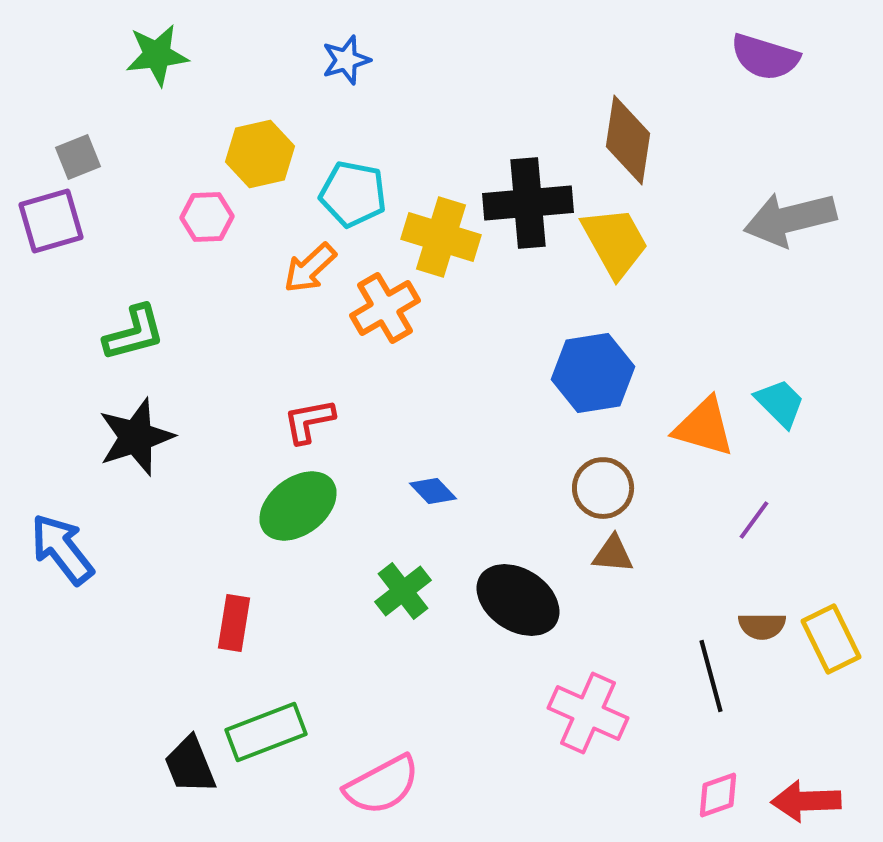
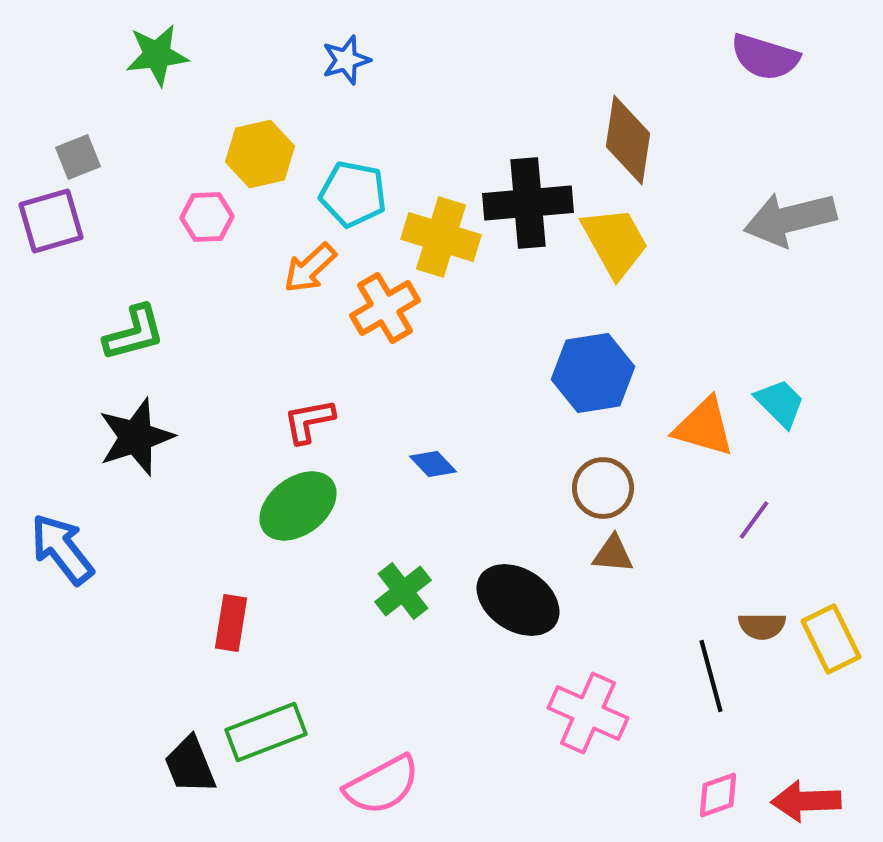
blue diamond: moved 27 px up
red rectangle: moved 3 px left
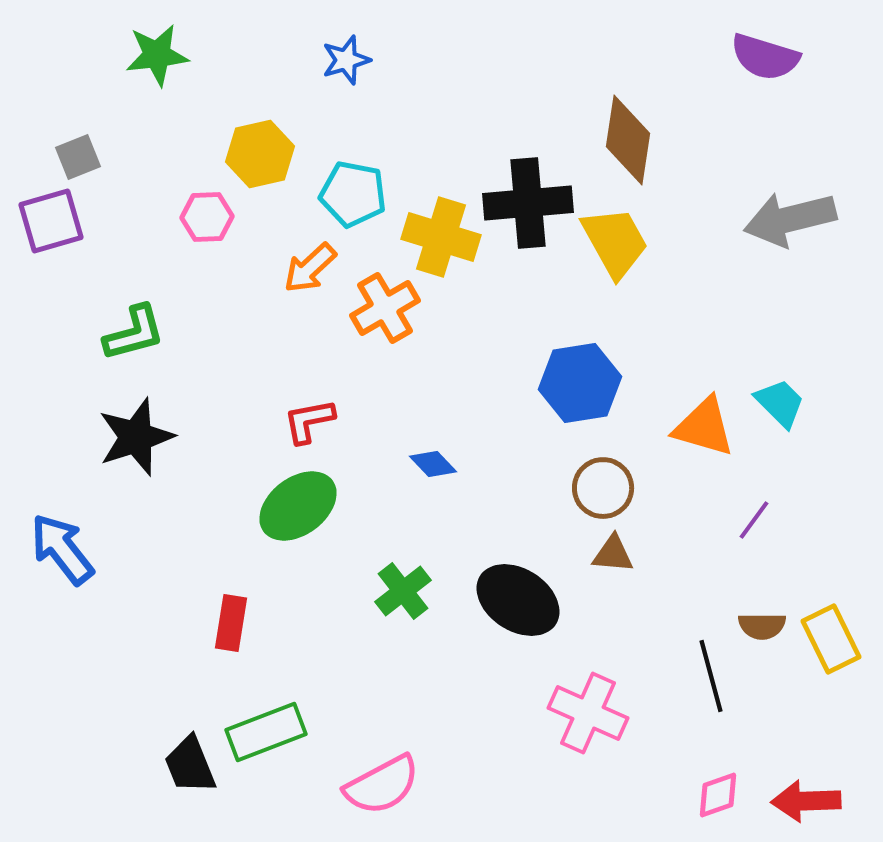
blue hexagon: moved 13 px left, 10 px down
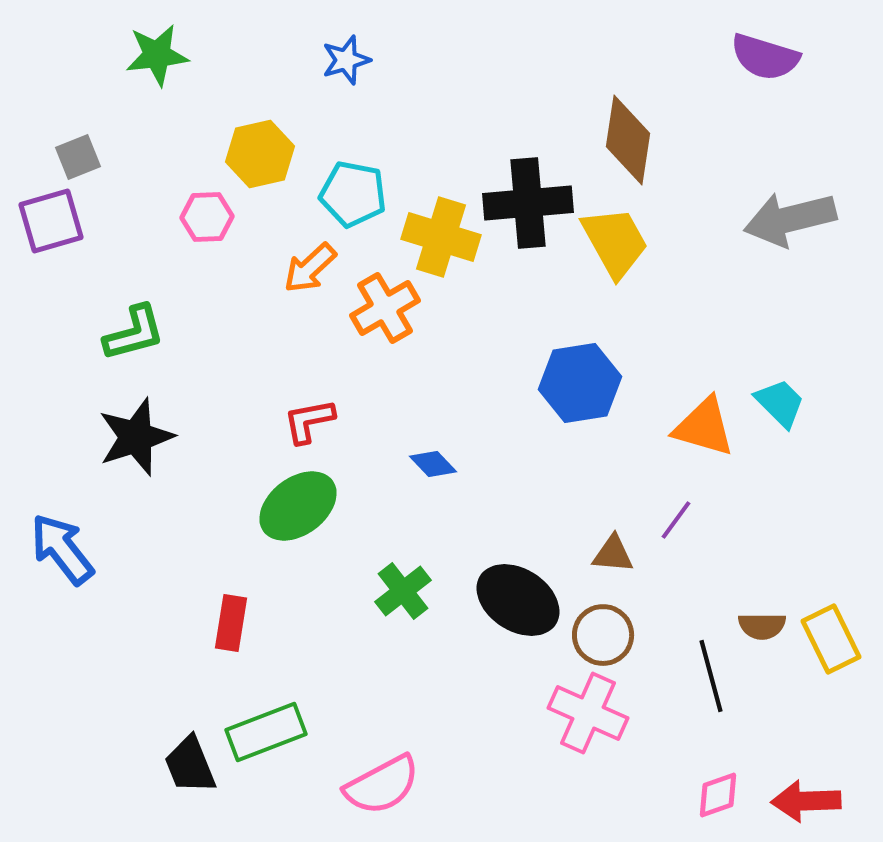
brown circle: moved 147 px down
purple line: moved 78 px left
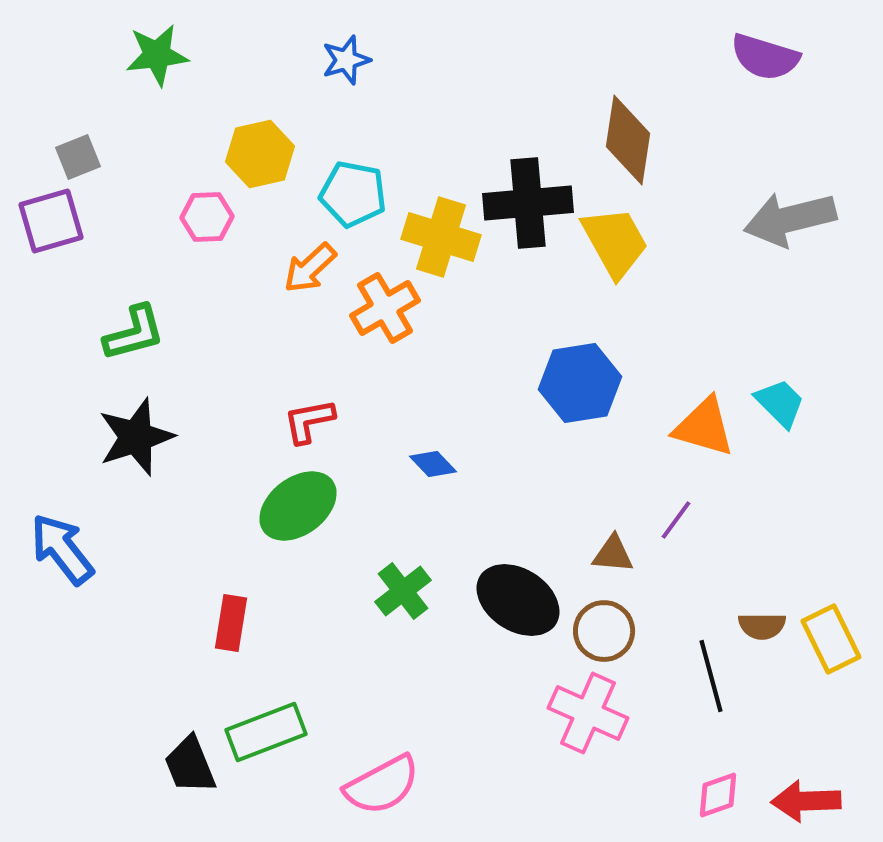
brown circle: moved 1 px right, 4 px up
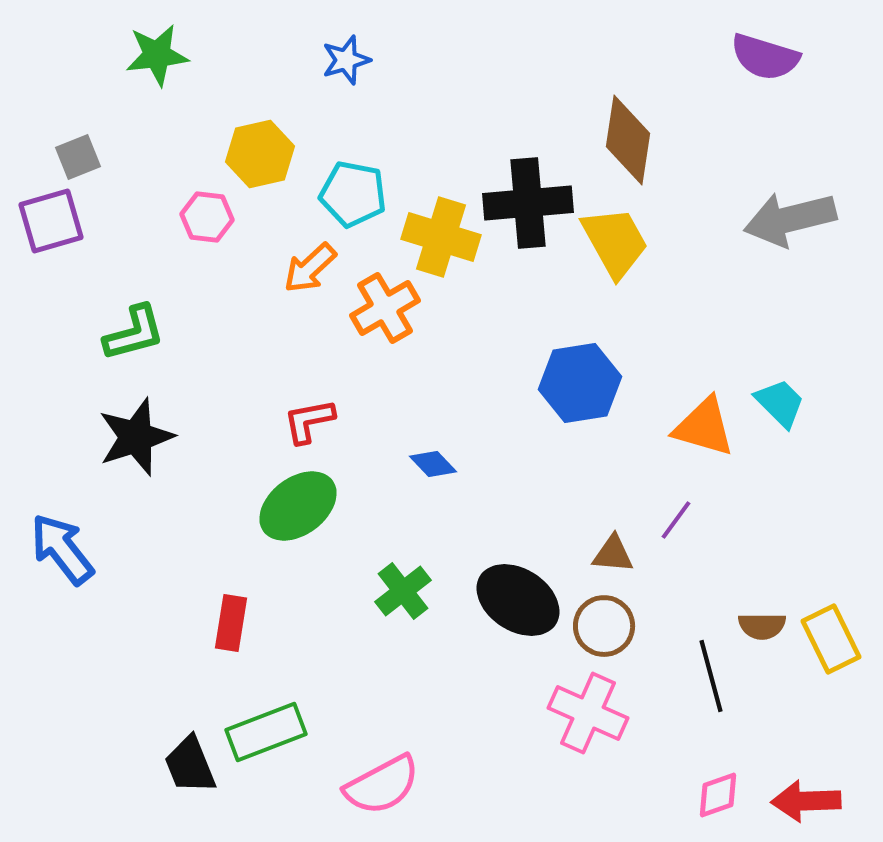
pink hexagon: rotated 9 degrees clockwise
brown circle: moved 5 px up
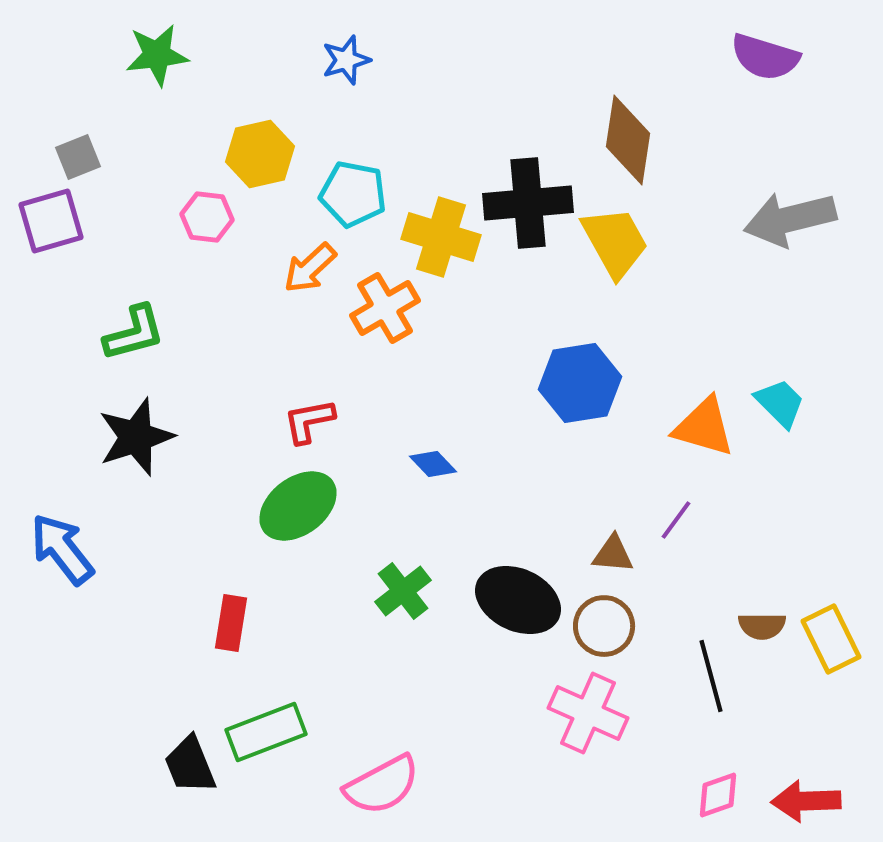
black ellipse: rotated 8 degrees counterclockwise
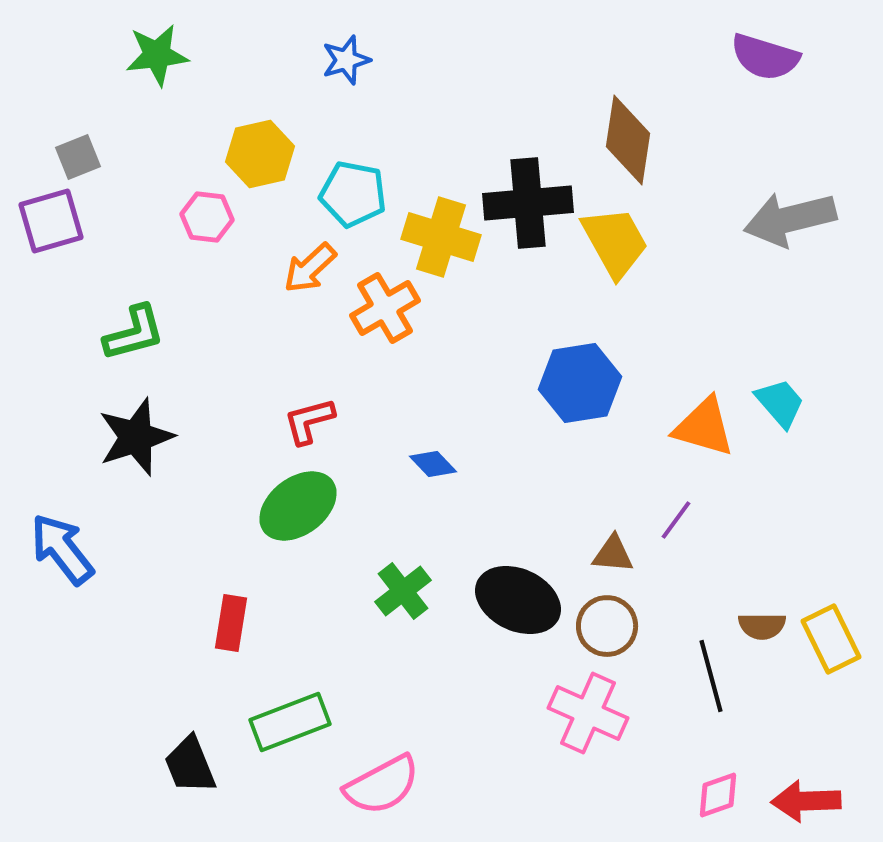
cyan trapezoid: rotated 4 degrees clockwise
red L-shape: rotated 4 degrees counterclockwise
brown circle: moved 3 px right
green rectangle: moved 24 px right, 10 px up
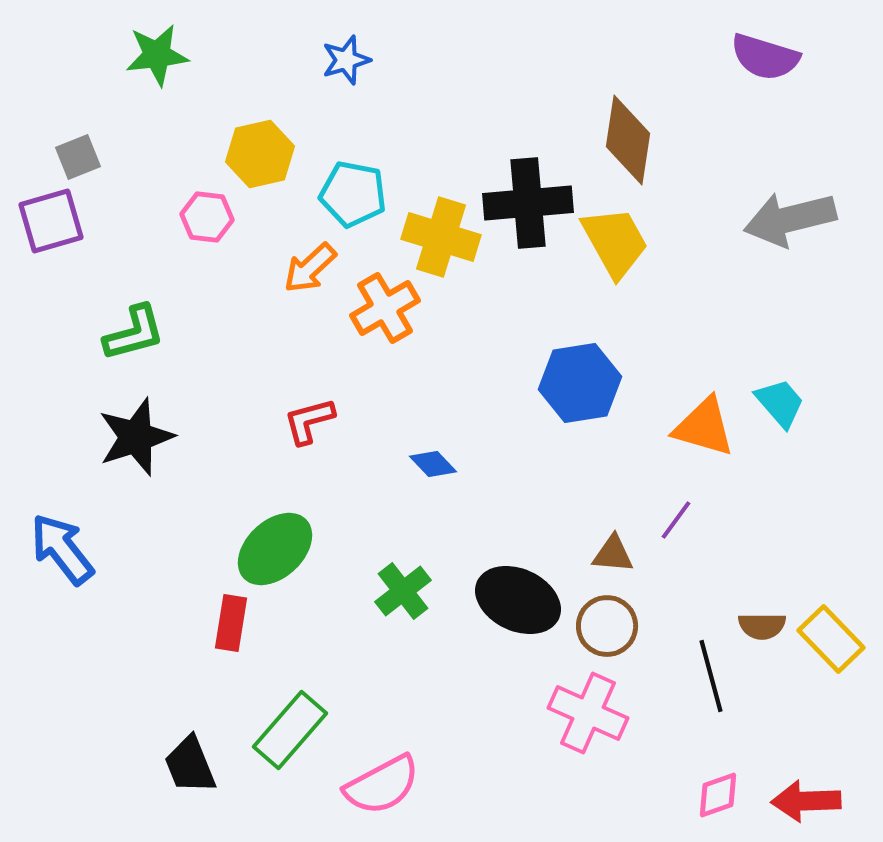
green ellipse: moved 23 px left, 43 px down; rotated 6 degrees counterclockwise
yellow rectangle: rotated 18 degrees counterclockwise
green rectangle: moved 8 px down; rotated 28 degrees counterclockwise
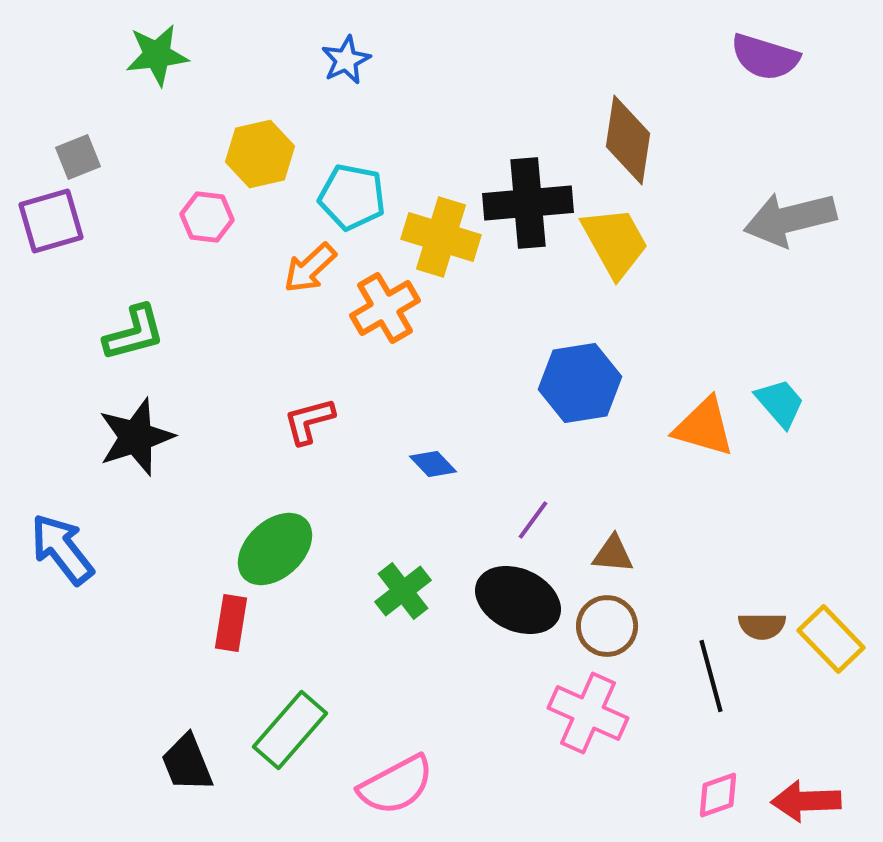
blue star: rotated 9 degrees counterclockwise
cyan pentagon: moved 1 px left, 3 px down
purple line: moved 143 px left
black trapezoid: moved 3 px left, 2 px up
pink semicircle: moved 14 px right
